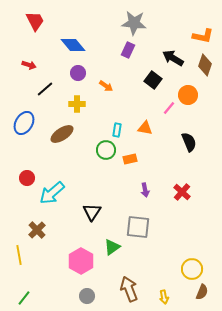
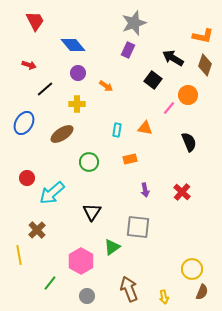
gray star: rotated 25 degrees counterclockwise
green circle: moved 17 px left, 12 px down
green line: moved 26 px right, 15 px up
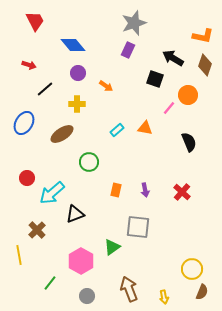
black square: moved 2 px right, 1 px up; rotated 18 degrees counterclockwise
cyan rectangle: rotated 40 degrees clockwise
orange rectangle: moved 14 px left, 31 px down; rotated 64 degrees counterclockwise
black triangle: moved 17 px left, 2 px down; rotated 36 degrees clockwise
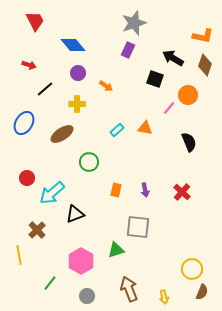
green triangle: moved 4 px right, 3 px down; rotated 18 degrees clockwise
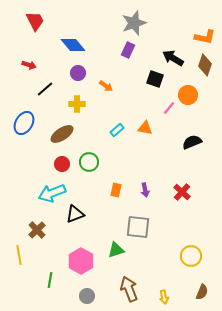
orange L-shape: moved 2 px right, 1 px down
black semicircle: moved 3 px right; rotated 90 degrees counterclockwise
red circle: moved 35 px right, 14 px up
cyan arrow: rotated 20 degrees clockwise
yellow circle: moved 1 px left, 13 px up
green line: moved 3 px up; rotated 28 degrees counterclockwise
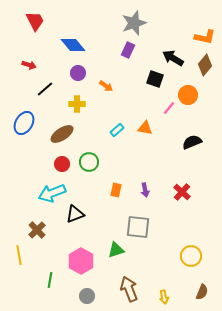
brown diamond: rotated 20 degrees clockwise
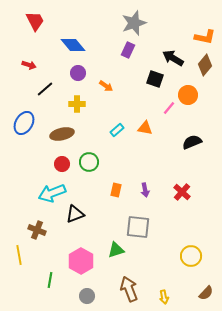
brown ellipse: rotated 20 degrees clockwise
brown cross: rotated 24 degrees counterclockwise
brown semicircle: moved 4 px right, 1 px down; rotated 21 degrees clockwise
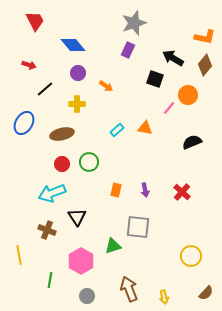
black triangle: moved 2 px right, 3 px down; rotated 42 degrees counterclockwise
brown cross: moved 10 px right
green triangle: moved 3 px left, 4 px up
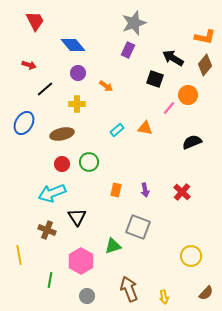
gray square: rotated 15 degrees clockwise
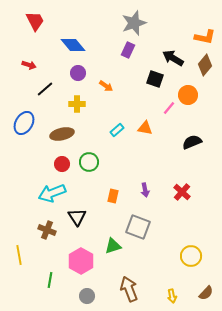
orange rectangle: moved 3 px left, 6 px down
yellow arrow: moved 8 px right, 1 px up
